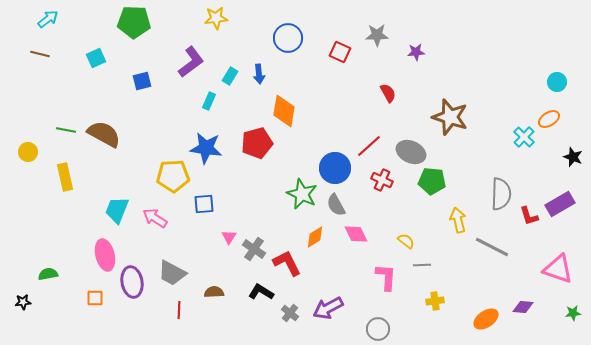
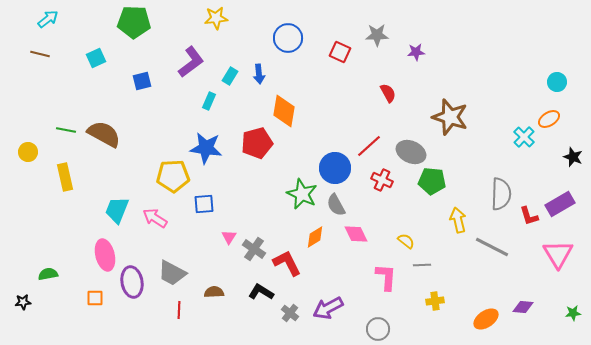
pink triangle at (558, 269): moved 15 px up; rotated 40 degrees clockwise
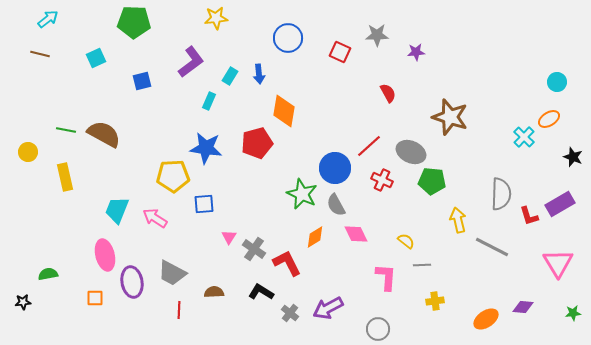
pink triangle at (558, 254): moved 9 px down
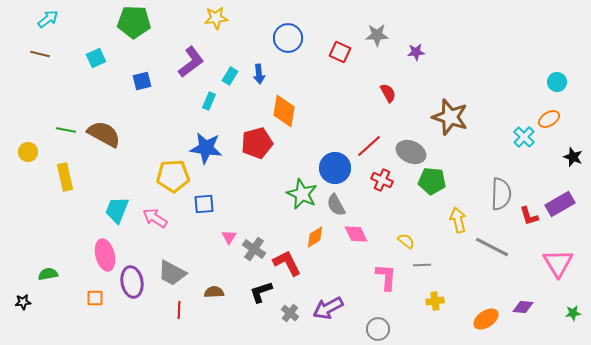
black L-shape at (261, 292): rotated 50 degrees counterclockwise
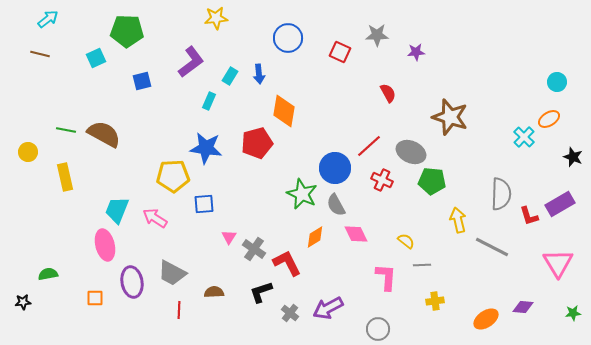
green pentagon at (134, 22): moved 7 px left, 9 px down
pink ellipse at (105, 255): moved 10 px up
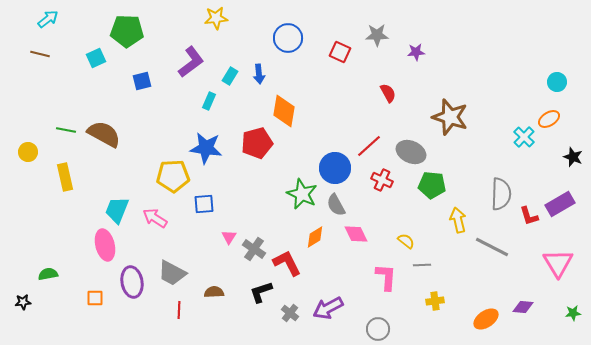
green pentagon at (432, 181): moved 4 px down
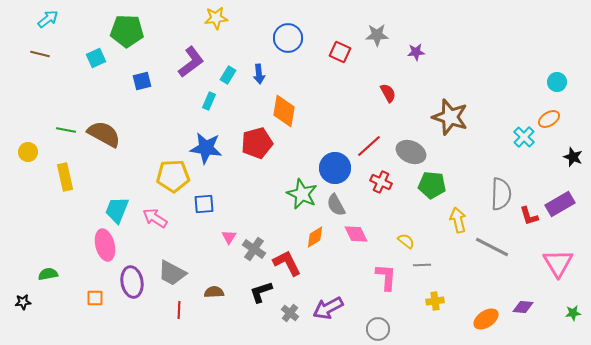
cyan rectangle at (230, 76): moved 2 px left, 1 px up
red cross at (382, 180): moved 1 px left, 2 px down
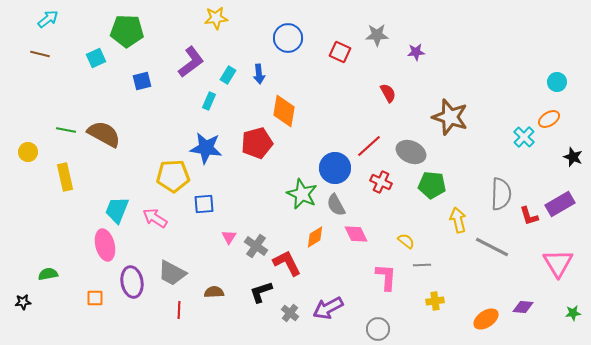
gray cross at (254, 249): moved 2 px right, 3 px up
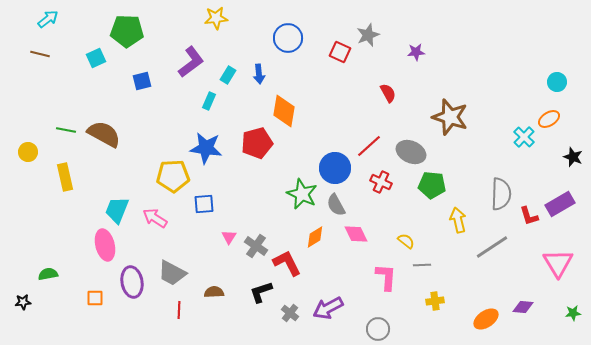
gray star at (377, 35): moved 9 px left; rotated 20 degrees counterclockwise
gray line at (492, 247): rotated 60 degrees counterclockwise
